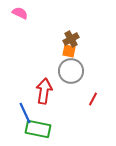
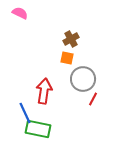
orange square: moved 2 px left, 7 px down
gray circle: moved 12 px right, 8 px down
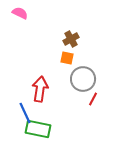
red arrow: moved 4 px left, 2 px up
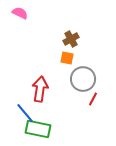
blue line: rotated 15 degrees counterclockwise
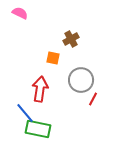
orange square: moved 14 px left
gray circle: moved 2 px left, 1 px down
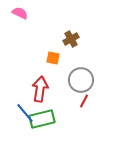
red line: moved 9 px left, 2 px down
green rectangle: moved 4 px right, 10 px up; rotated 25 degrees counterclockwise
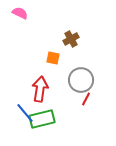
red line: moved 2 px right, 2 px up
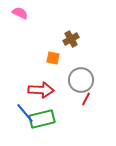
red arrow: moved 1 px right, 1 px down; rotated 85 degrees clockwise
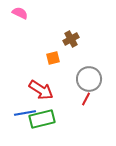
orange square: rotated 24 degrees counterclockwise
gray circle: moved 8 px right, 1 px up
red arrow: rotated 30 degrees clockwise
blue line: rotated 60 degrees counterclockwise
